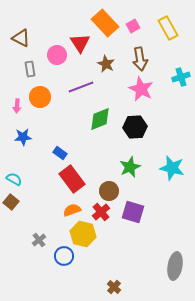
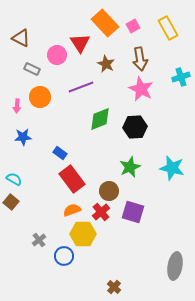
gray rectangle: moved 2 px right; rotated 56 degrees counterclockwise
yellow hexagon: rotated 15 degrees counterclockwise
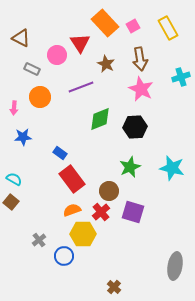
pink arrow: moved 3 px left, 2 px down
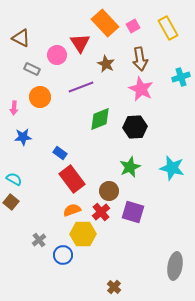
blue circle: moved 1 px left, 1 px up
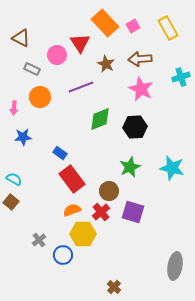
brown arrow: rotated 95 degrees clockwise
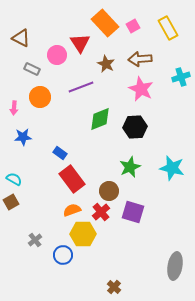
brown square: rotated 21 degrees clockwise
gray cross: moved 4 px left
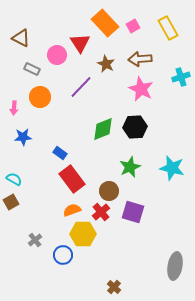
purple line: rotated 25 degrees counterclockwise
green diamond: moved 3 px right, 10 px down
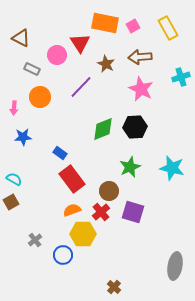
orange rectangle: rotated 36 degrees counterclockwise
brown arrow: moved 2 px up
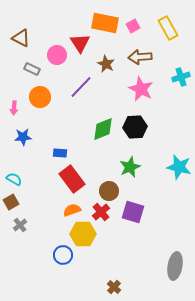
blue rectangle: rotated 32 degrees counterclockwise
cyan star: moved 7 px right, 1 px up
gray cross: moved 15 px left, 15 px up
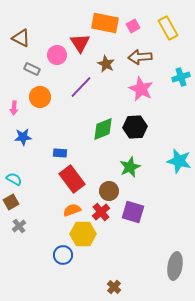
cyan star: moved 6 px up
gray cross: moved 1 px left, 1 px down
